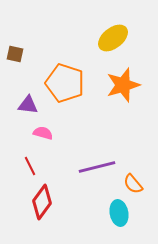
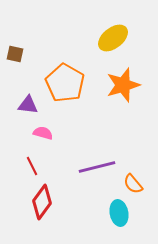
orange pentagon: rotated 12 degrees clockwise
red line: moved 2 px right
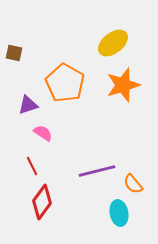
yellow ellipse: moved 5 px down
brown square: moved 1 px left, 1 px up
purple triangle: rotated 25 degrees counterclockwise
pink semicircle: rotated 18 degrees clockwise
purple line: moved 4 px down
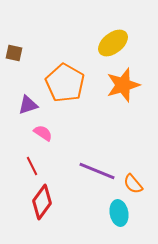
purple line: rotated 36 degrees clockwise
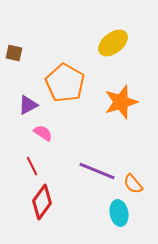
orange star: moved 2 px left, 17 px down
purple triangle: rotated 10 degrees counterclockwise
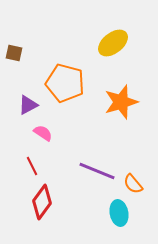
orange pentagon: rotated 15 degrees counterclockwise
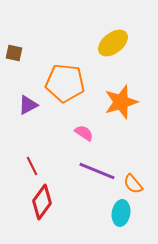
orange pentagon: rotated 9 degrees counterclockwise
pink semicircle: moved 41 px right
cyan ellipse: moved 2 px right; rotated 20 degrees clockwise
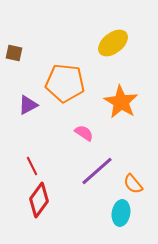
orange star: rotated 24 degrees counterclockwise
purple line: rotated 63 degrees counterclockwise
red diamond: moved 3 px left, 2 px up
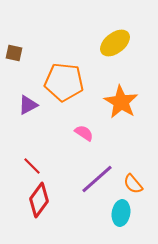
yellow ellipse: moved 2 px right
orange pentagon: moved 1 px left, 1 px up
red line: rotated 18 degrees counterclockwise
purple line: moved 8 px down
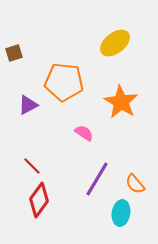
brown square: rotated 30 degrees counterclockwise
purple line: rotated 18 degrees counterclockwise
orange semicircle: moved 2 px right
